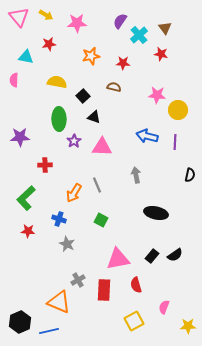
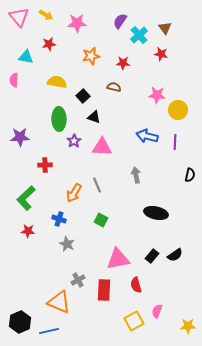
pink semicircle at (164, 307): moved 7 px left, 4 px down
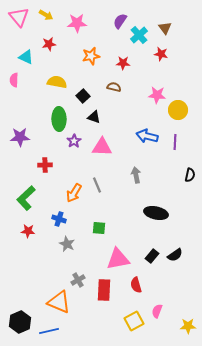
cyan triangle at (26, 57): rotated 14 degrees clockwise
green square at (101, 220): moved 2 px left, 8 px down; rotated 24 degrees counterclockwise
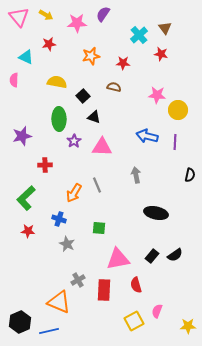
purple semicircle at (120, 21): moved 17 px left, 7 px up
purple star at (20, 137): moved 2 px right, 1 px up; rotated 12 degrees counterclockwise
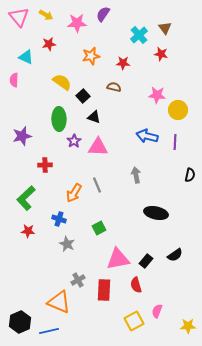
yellow semicircle at (57, 82): moved 5 px right; rotated 24 degrees clockwise
pink triangle at (102, 147): moved 4 px left
green square at (99, 228): rotated 32 degrees counterclockwise
black rectangle at (152, 256): moved 6 px left, 5 px down
